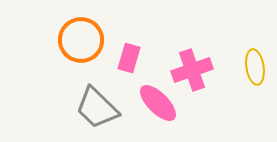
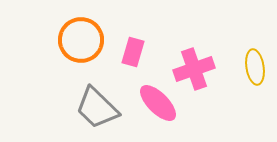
pink rectangle: moved 4 px right, 6 px up
pink cross: moved 2 px right, 1 px up
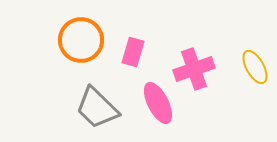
yellow ellipse: rotated 20 degrees counterclockwise
pink ellipse: rotated 18 degrees clockwise
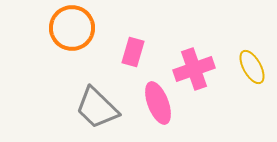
orange circle: moved 9 px left, 12 px up
yellow ellipse: moved 3 px left
pink ellipse: rotated 6 degrees clockwise
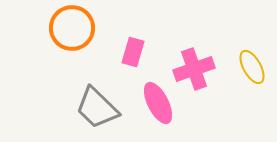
pink ellipse: rotated 6 degrees counterclockwise
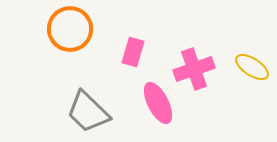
orange circle: moved 2 px left, 1 px down
yellow ellipse: rotated 28 degrees counterclockwise
gray trapezoid: moved 9 px left, 4 px down
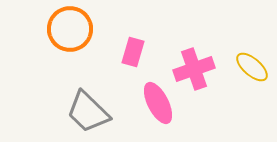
yellow ellipse: rotated 8 degrees clockwise
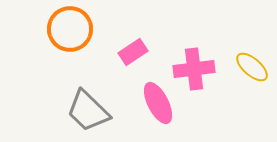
pink rectangle: rotated 40 degrees clockwise
pink cross: rotated 12 degrees clockwise
gray trapezoid: moved 1 px up
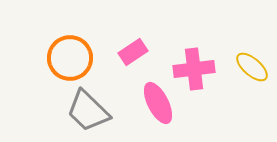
orange circle: moved 29 px down
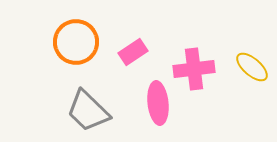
orange circle: moved 6 px right, 16 px up
pink ellipse: rotated 21 degrees clockwise
